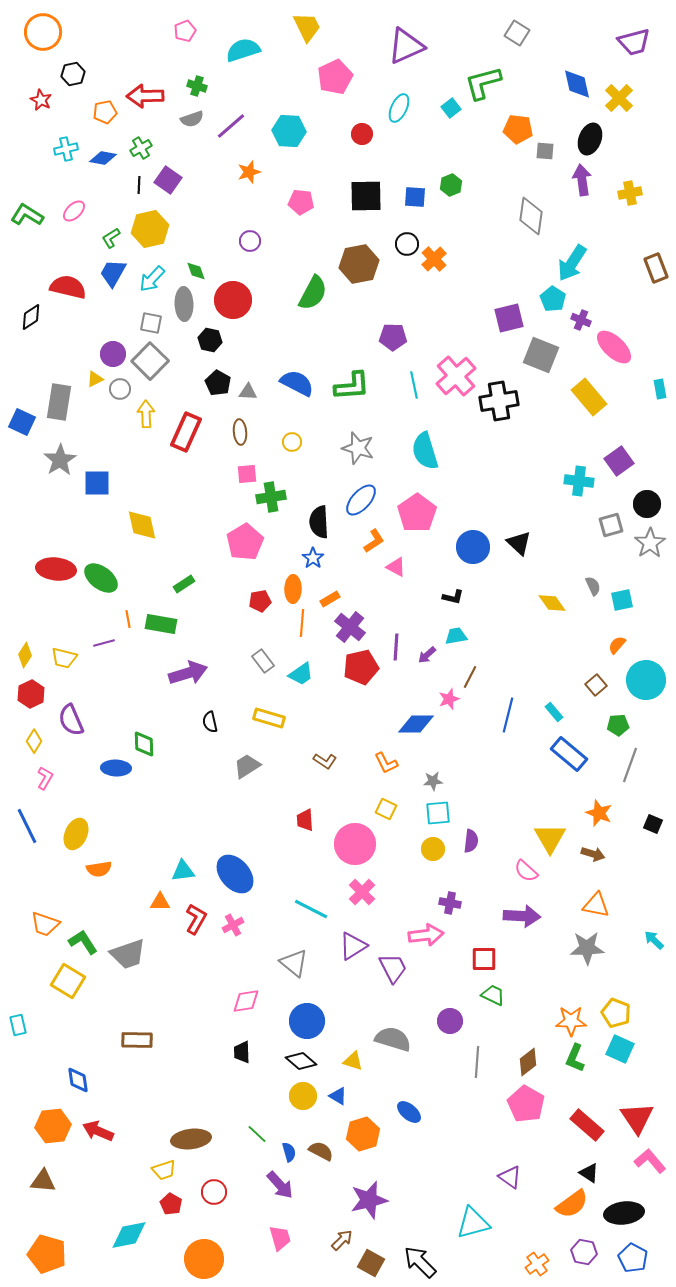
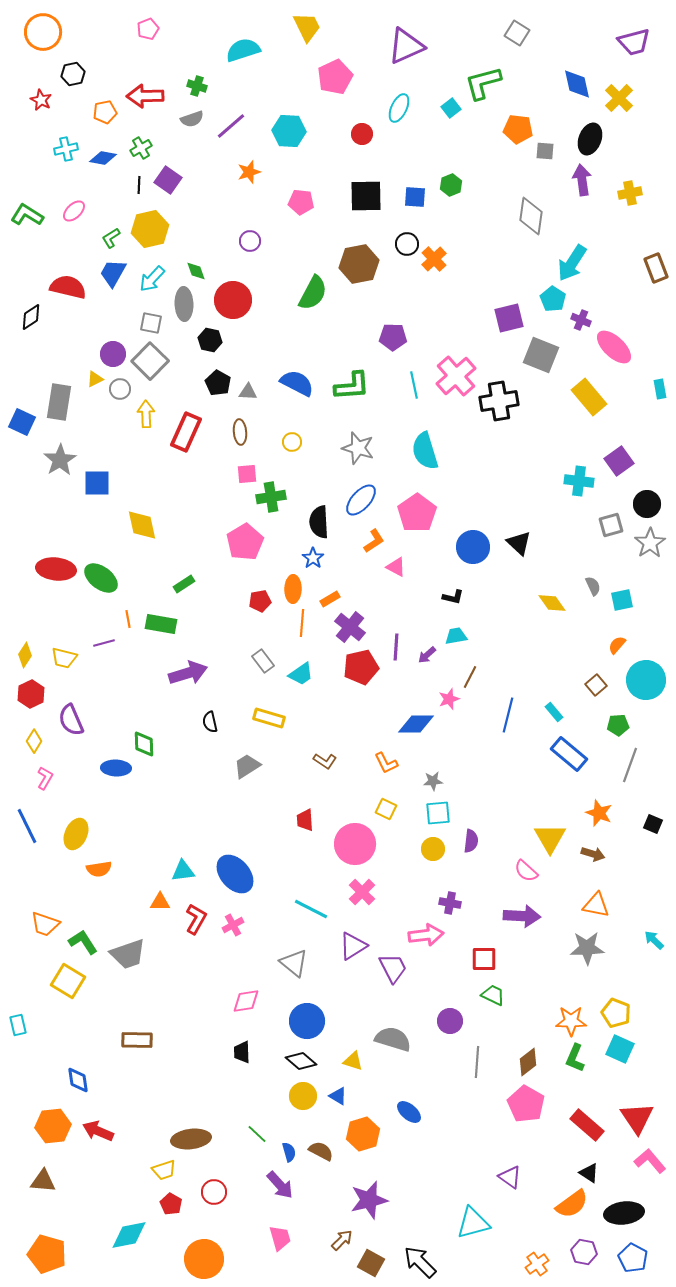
pink pentagon at (185, 31): moved 37 px left, 2 px up
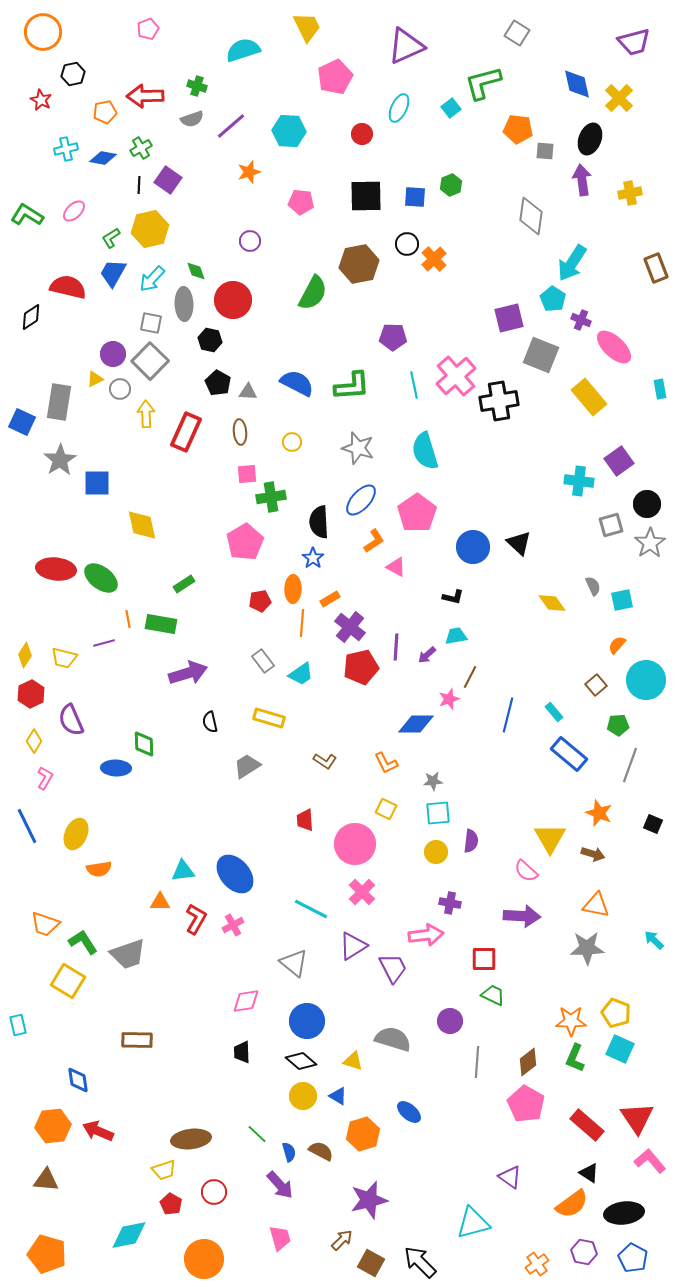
yellow circle at (433, 849): moved 3 px right, 3 px down
brown triangle at (43, 1181): moved 3 px right, 1 px up
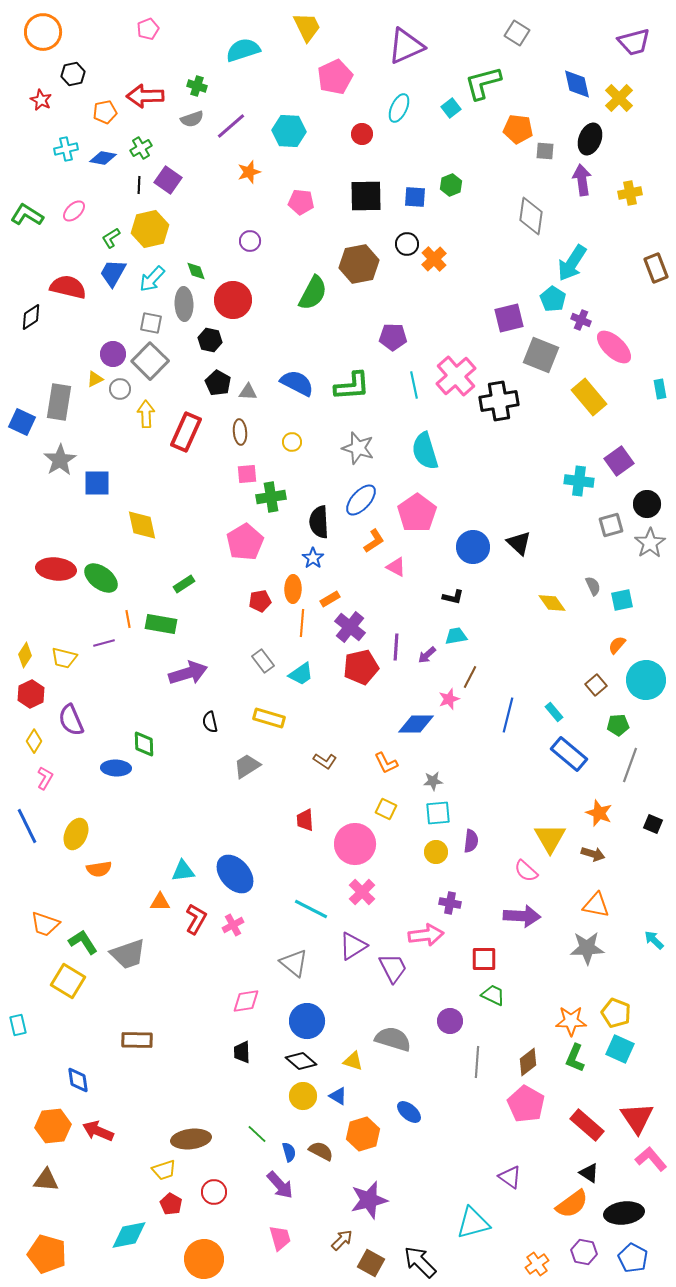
pink L-shape at (650, 1161): moved 1 px right, 2 px up
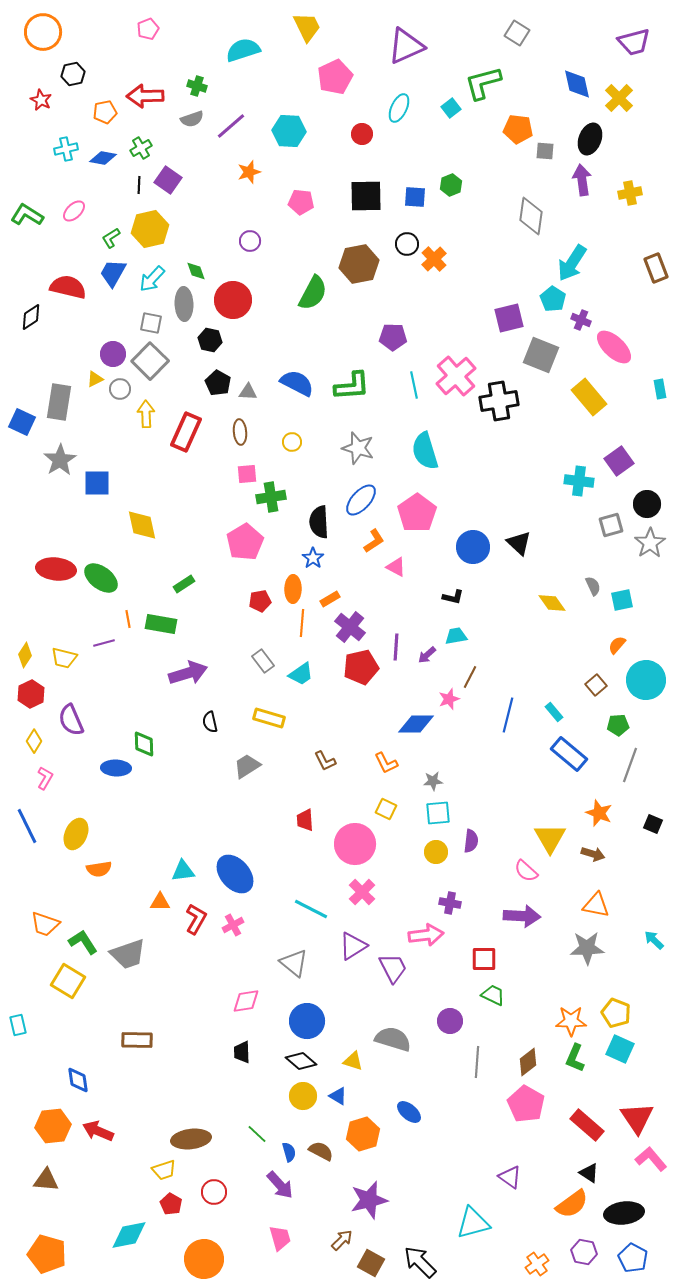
brown L-shape at (325, 761): rotated 30 degrees clockwise
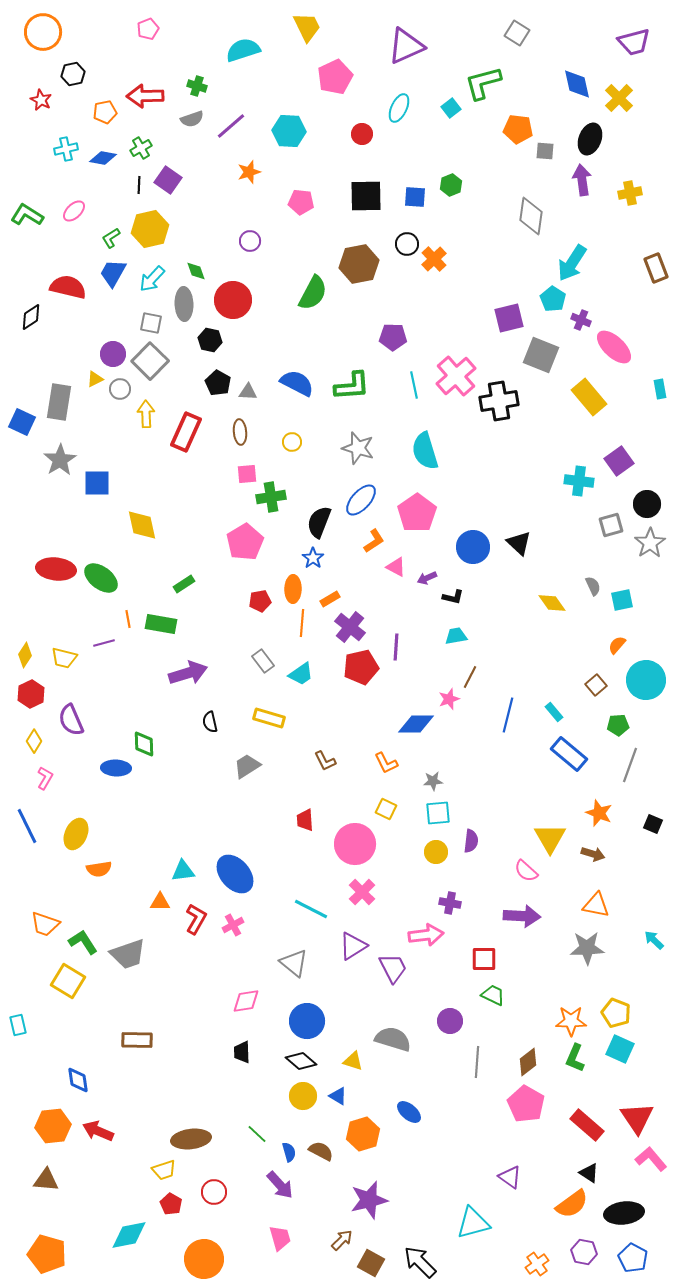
black semicircle at (319, 522): rotated 24 degrees clockwise
purple arrow at (427, 655): moved 77 px up; rotated 18 degrees clockwise
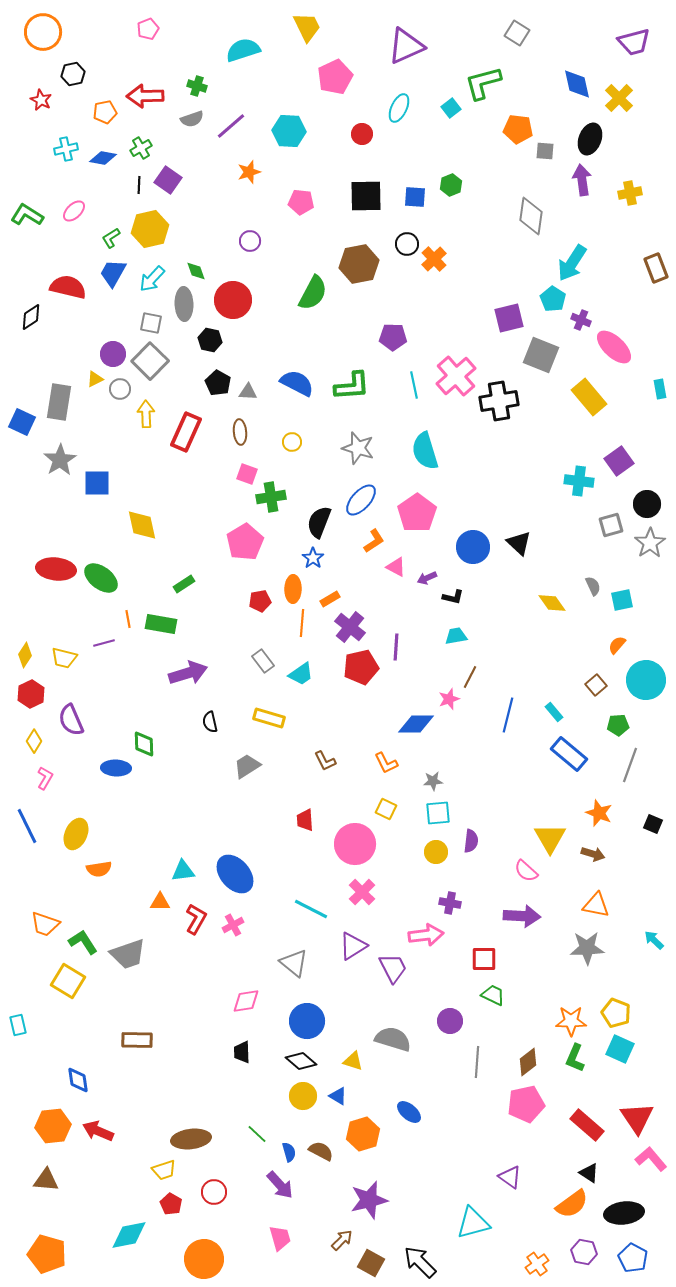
pink square at (247, 474): rotated 25 degrees clockwise
pink pentagon at (526, 1104): rotated 30 degrees clockwise
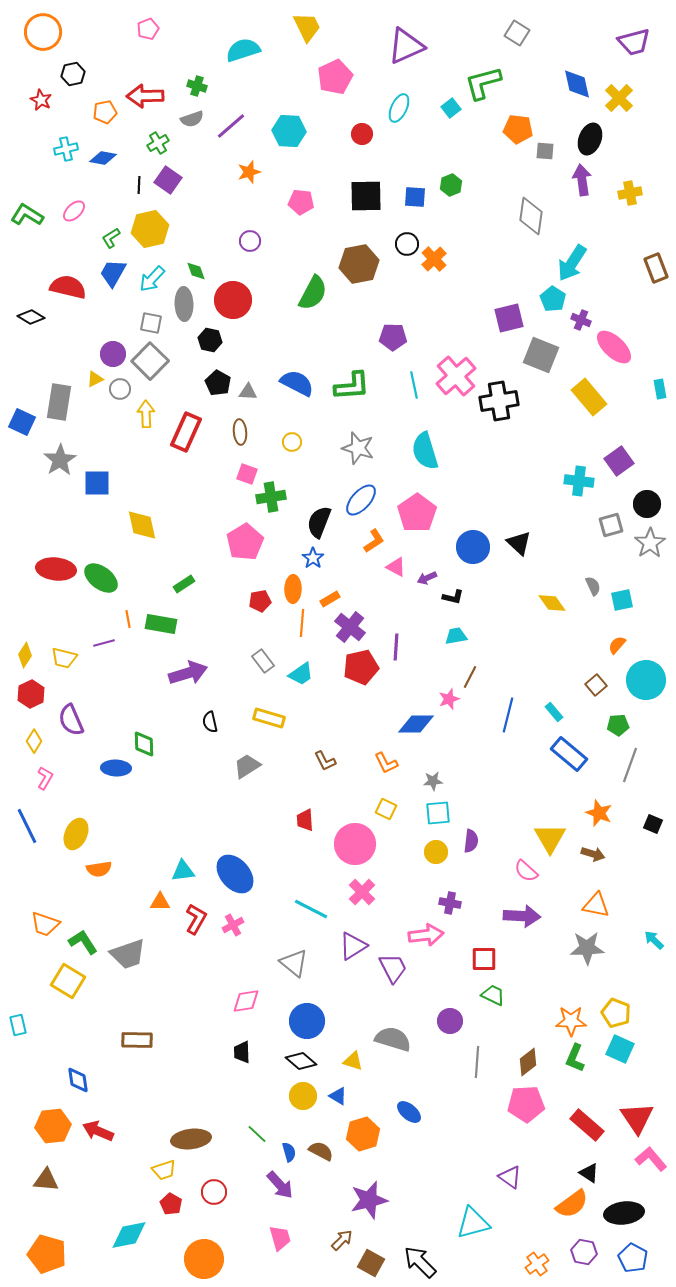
green cross at (141, 148): moved 17 px right, 5 px up
black diamond at (31, 317): rotated 64 degrees clockwise
pink pentagon at (526, 1104): rotated 9 degrees clockwise
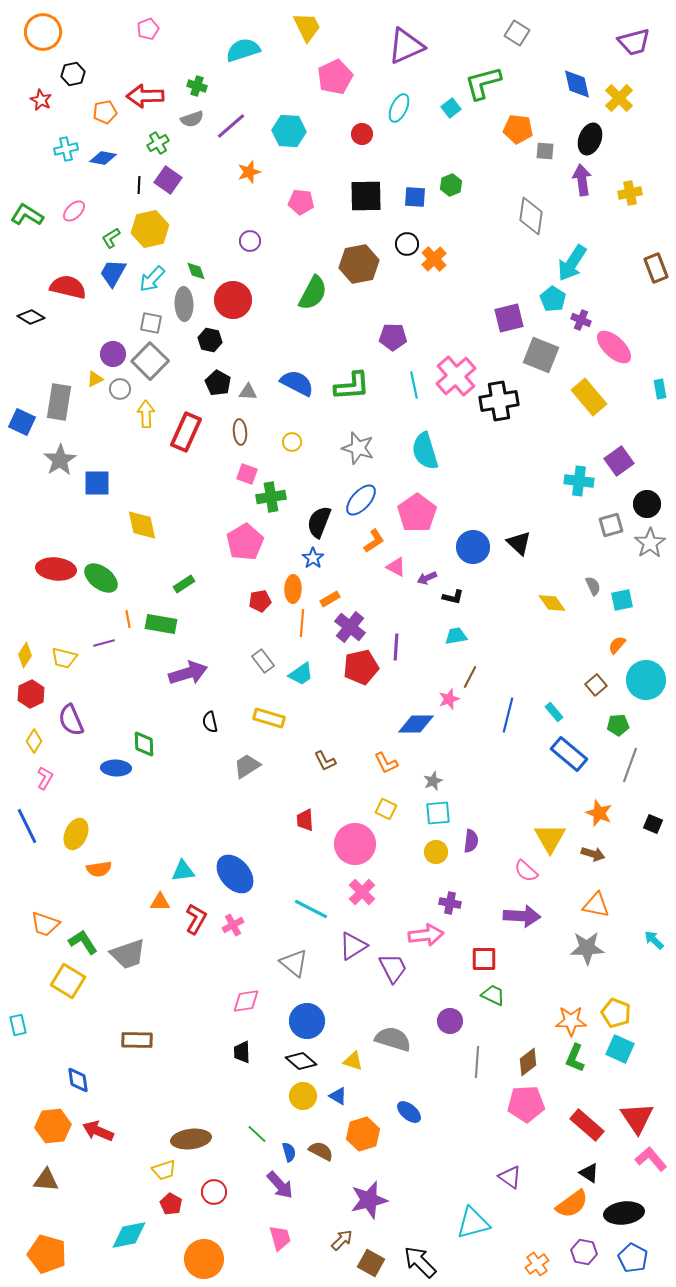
gray star at (433, 781): rotated 18 degrees counterclockwise
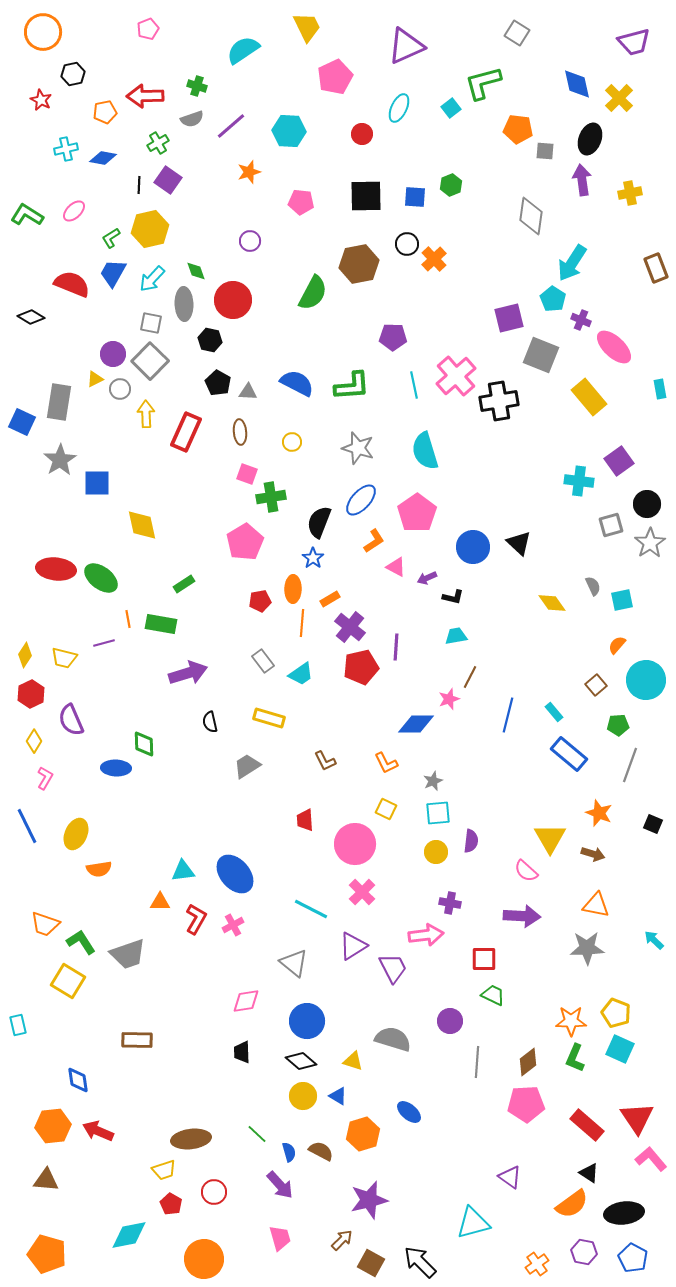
cyan semicircle at (243, 50): rotated 16 degrees counterclockwise
red semicircle at (68, 287): moved 4 px right, 3 px up; rotated 9 degrees clockwise
green L-shape at (83, 942): moved 2 px left
